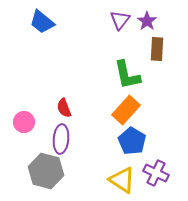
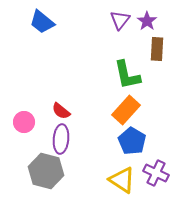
red semicircle: moved 3 px left, 3 px down; rotated 30 degrees counterclockwise
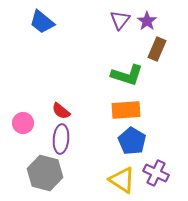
brown rectangle: rotated 20 degrees clockwise
green L-shape: rotated 60 degrees counterclockwise
orange rectangle: rotated 44 degrees clockwise
pink circle: moved 1 px left, 1 px down
gray hexagon: moved 1 px left, 2 px down
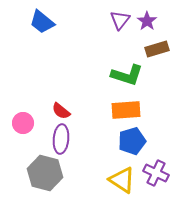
brown rectangle: rotated 50 degrees clockwise
blue pentagon: rotated 24 degrees clockwise
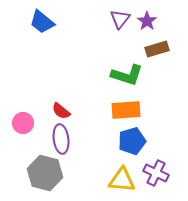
purple triangle: moved 1 px up
purple ellipse: rotated 12 degrees counterclockwise
yellow triangle: rotated 28 degrees counterclockwise
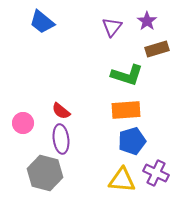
purple triangle: moved 8 px left, 8 px down
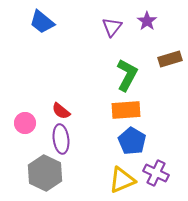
brown rectangle: moved 13 px right, 10 px down
green L-shape: rotated 80 degrees counterclockwise
pink circle: moved 2 px right
blue pentagon: rotated 24 degrees counterclockwise
gray hexagon: rotated 12 degrees clockwise
yellow triangle: rotated 28 degrees counterclockwise
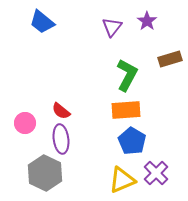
purple cross: rotated 20 degrees clockwise
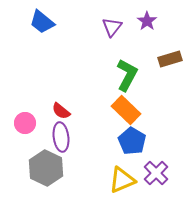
orange rectangle: rotated 48 degrees clockwise
purple ellipse: moved 2 px up
gray hexagon: moved 1 px right, 5 px up
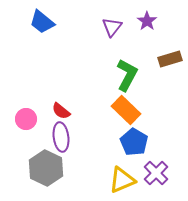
pink circle: moved 1 px right, 4 px up
blue pentagon: moved 2 px right, 1 px down
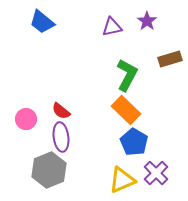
purple triangle: rotated 40 degrees clockwise
gray hexagon: moved 3 px right, 2 px down; rotated 12 degrees clockwise
